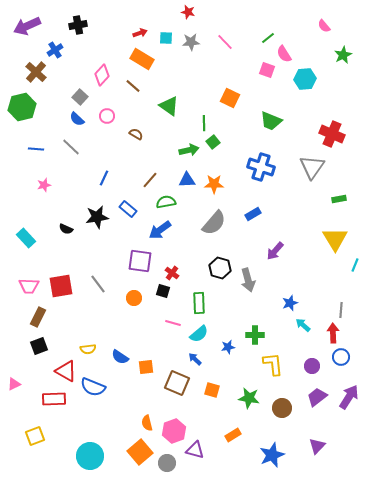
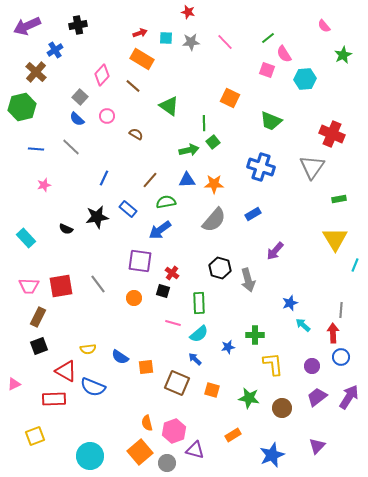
gray semicircle at (214, 223): moved 3 px up
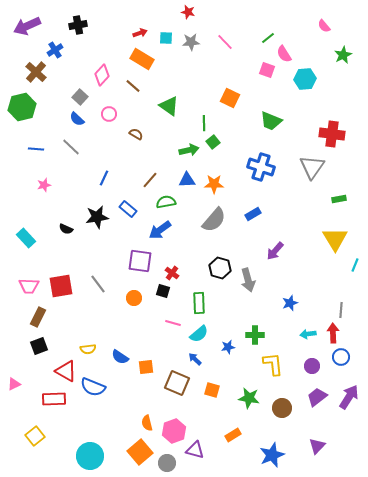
pink circle at (107, 116): moved 2 px right, 2 px up
red cross at (332, 134): rotated 15 degrees counterclockwise
cyan arrow at (303, 325): moved 5 px right, 9 px down; rotated 49 degrees counterclockwise
yellow square at (35, 436): rotated 18 degrees counterclockwise
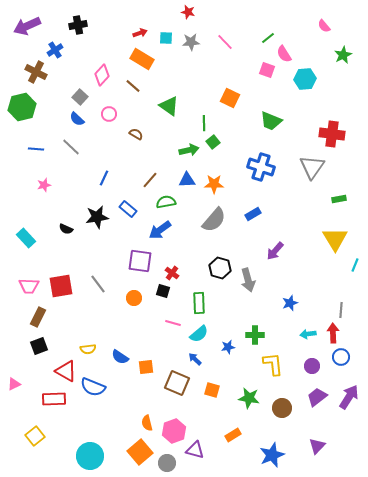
brown cross at (36, 72): rotated 15 degrees counterclockwise
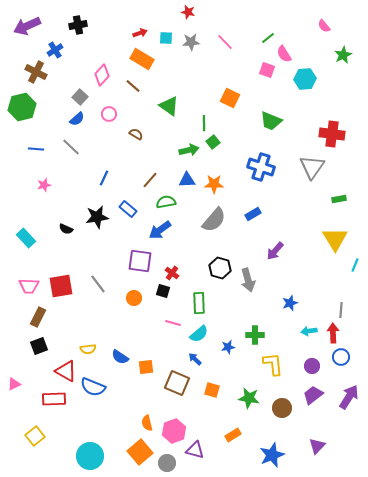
blue semicircle at (77, 119): rotated 84 degrees counterclockwise
cyan arrow at (308, 334): moved 1 px right, 3 px up
purple trapezoid at (317, 397): moved 4 px left, 2 px up
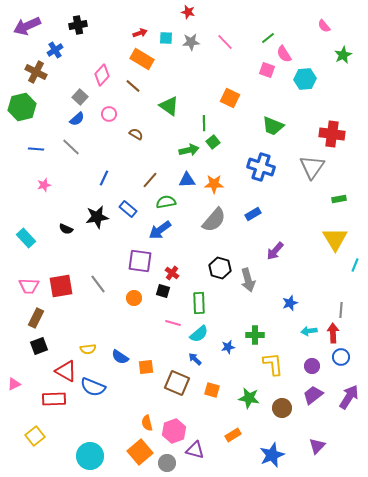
green trapezoid at (271, 121): moved 2 px right, 5 px down
brown rectangle at (38, 317): moved 2 px left, 1 px down
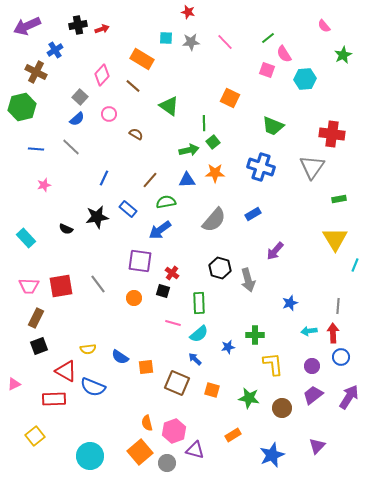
red arrow at (140, 33): moved 38 px left, 4 px up
orange star at (214, 184): moved 1 px right, 11 px up
gray line at (341, 310): moved 3 px left, 4 px up
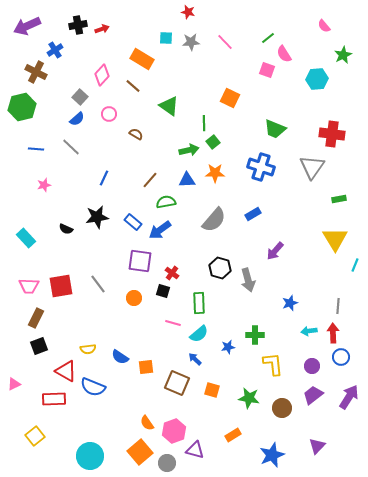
cyan hexagon at (305, 79): moved 12 px right
green trapezoid at (273, 126): moved 2 px right, 3 px down
blue rectangle at (128, 209): moved 5 px right, 13 px down
orange semicircle at (147, 423): rotated 21 degrees counterclockwise
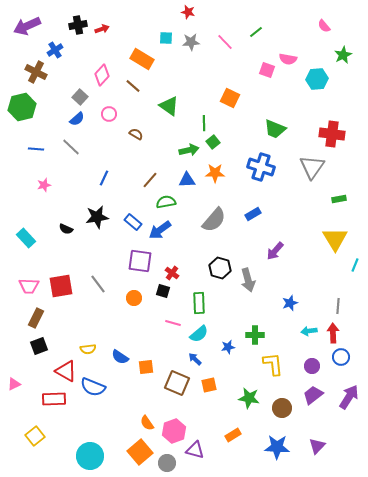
green line at (268, 38): moved 12 px left, 6 px up
pink semicircle at (284, 54): moved 4 px right, 5 px down; rotated 48 degrees counterclockwise
orange square at (212, 390): moved 3 px left, 5 px up; rotated 28 degrees counterclockwise
blue star at (272, 455): moved 5 px right, 8 px up; rotated 25 degrees clockwise
